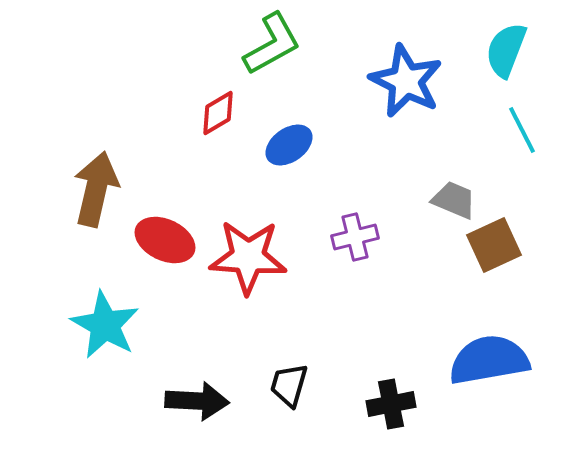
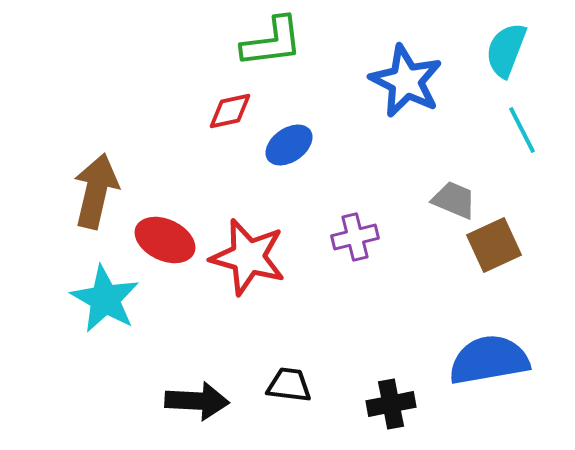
green L-shape: moved 2 px up; rotated 22 degrees clockwise
red diamond: moved 12 px right, 2 px up; rotated 18 degrees clockwise
brown arrow: moved 2 px down
red star: rotated 12 degrees clockwise
cyan star: moved 26 px up
black trapezoid: rotated 81 degrees clockwise
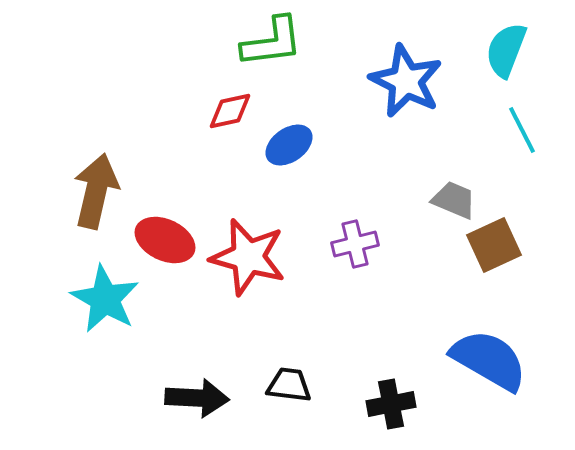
purple cross: moved 7 px down
blue semicircle: rotated 40 degrees clockwise
black arrow: moved 3 px up
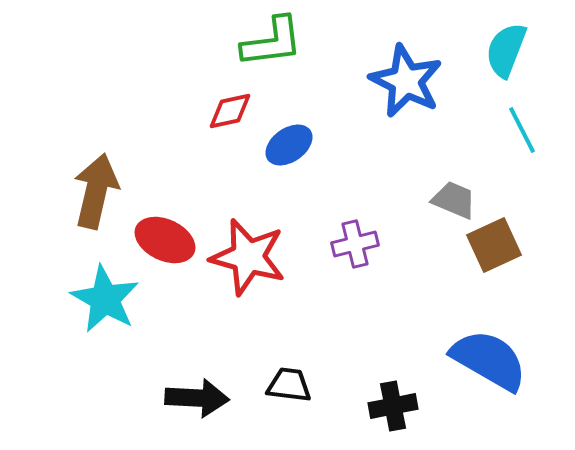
black cross: moved 2 px right, 2 px down
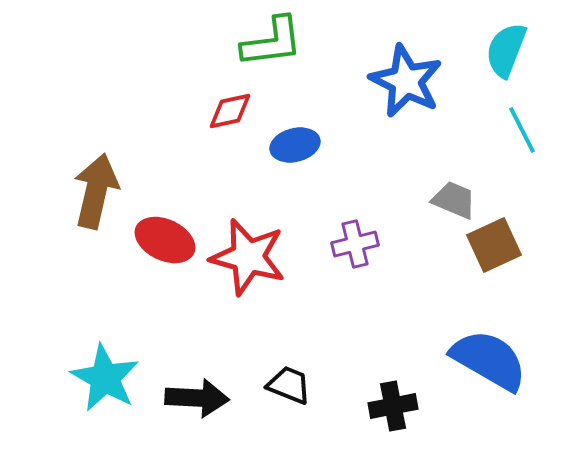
blue ellipse: moved 6 px right; rotated 21 degrees clockwise
cyan star: moved 79 px down
black trapezoid: rotated 15 degrees clockwise
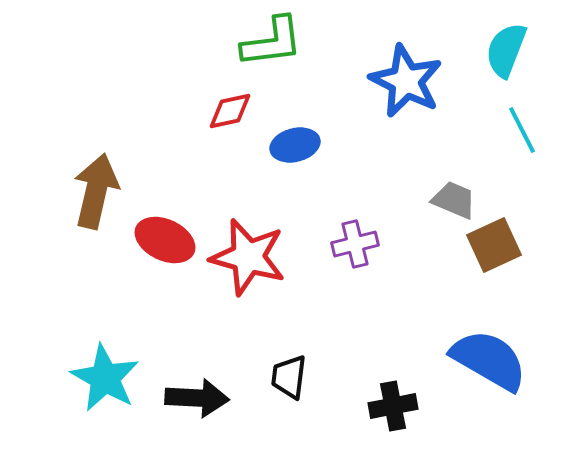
black trapezoid: moved 8 px up; rotated 105 degrees counterclockwise
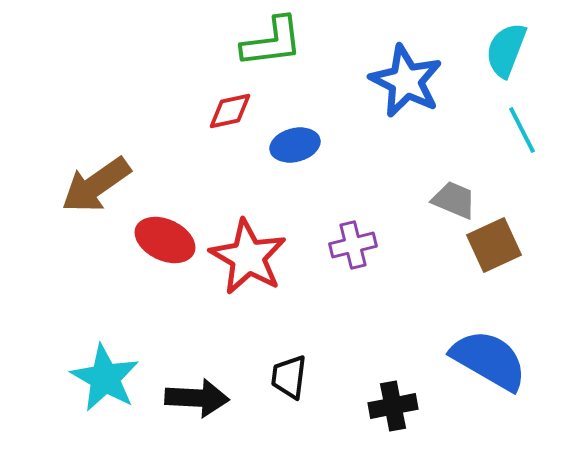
brown arrow: moved 6 px up; rotated 138 degrees counterclockwise
purple cross: moved 2 px left, 1 px down
red star: rotated 14 degrees clockwise
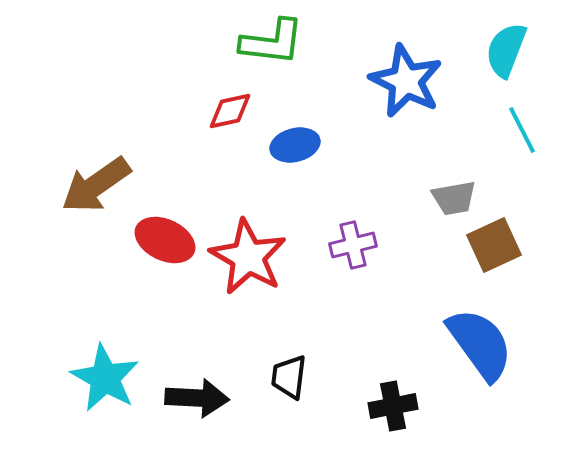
green L-shape: rotated 14 degrees clockwise
gray trapezoid: moved 2 px up; rotated 147 degrees clockwise
blue semicircle: moved 9 px left, 16 px up; rotated 24 degrees clockwise
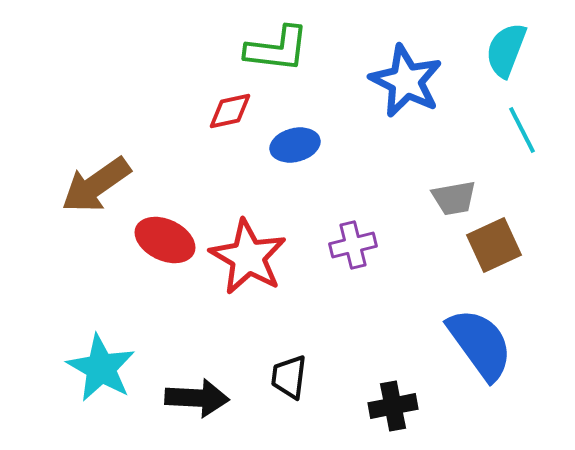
green L-shape: moved 5 px right, 7 px down
cyan star: moved 4 px left, 10 px up
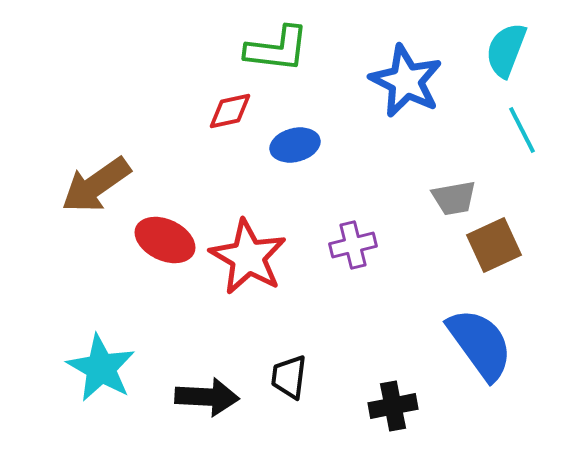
black arrow: moved 10 px right, 1 px up
